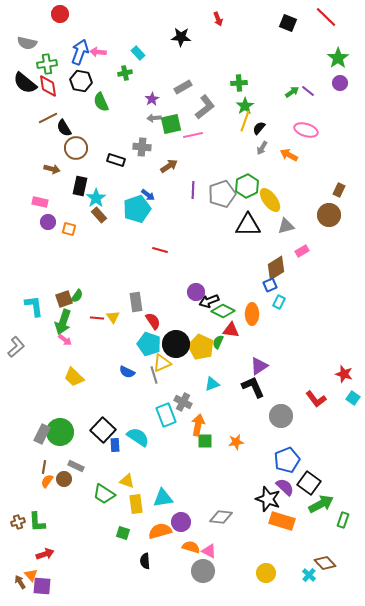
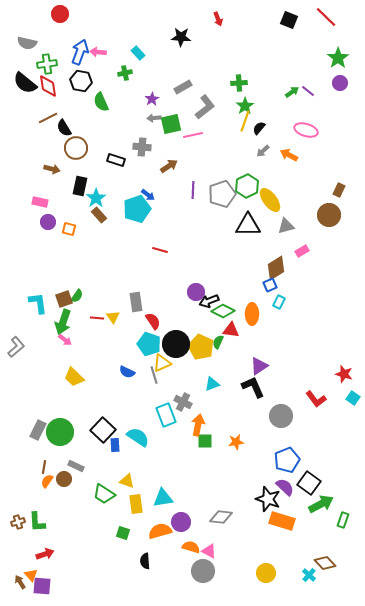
black square at (288, 23): moved 1 px right, 3 px up
gray arrow at (262, 148): moved 1 px right, 3 px down; rotated 16 degrees clockwise
cyan L-shape at (34, 306): moved 4 px right, 3 px up
gray rectangle at (42, 434): moved 4 px left, 4 px up
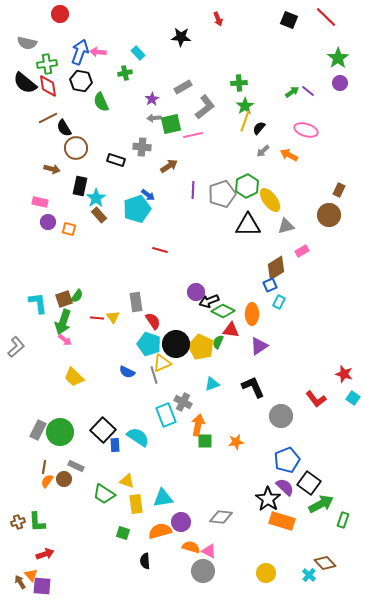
purple triangle at (259, 366): moved 20 px up
black star at (268, 499): rotated 15 degrees clockwise
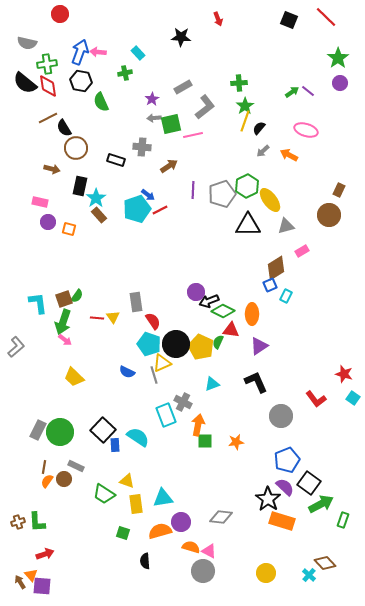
red line at (160, 250): moved 40 px up; rotated 42 degrees counterclockwise
cyan rectangle at (279, 302): moved 7 px right, 6 px up
black L-shape at (253, 387): moved 3 px right, 5 px up
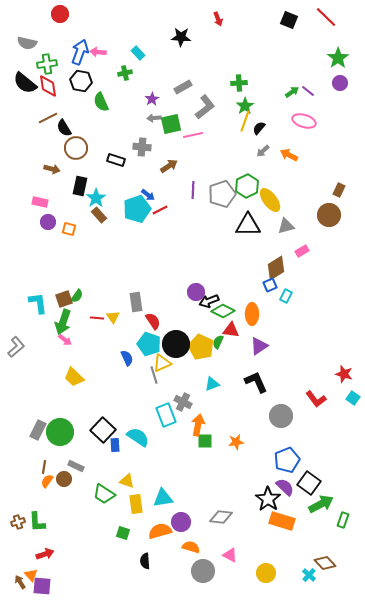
pink ellipse at (306, 130): moved 2 px left, 9 px up
blue semicircle at (127, 372): moved 14 px up; rotated 140 degrees counterclockwise
pink triangle at (209, 551): moved 21 px right, 4 px down
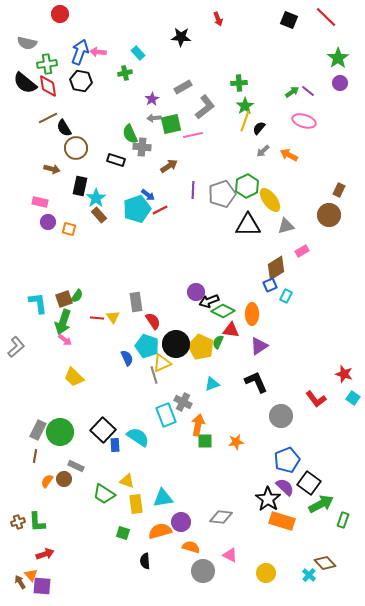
green semicircle at (101, 102): moved 29 px right, 32 px down
cyan pentagon at (149, 344): moved 2 px left, 2 px down
brown line at (44, 467): moved 9 px left, 11 px up
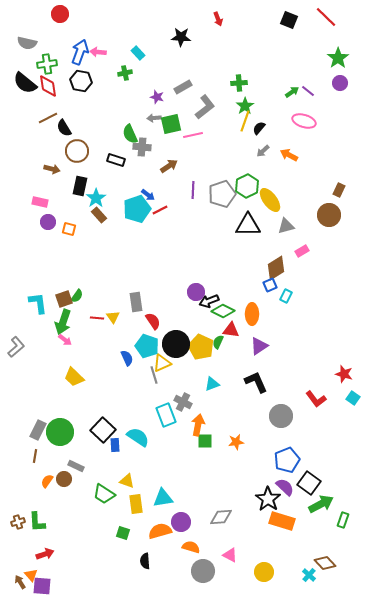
purple star at (152, 99): moved 5 px right, 2 px up; rotated 24 degrees counterclockwise
brown circle at (76, 148): moved 1 px right, 3 px down
gray diamond at (221, 517): rotated 10 degrees counterclockwise
yellow circle at (266, 573): moved 2 px left, 1 px up
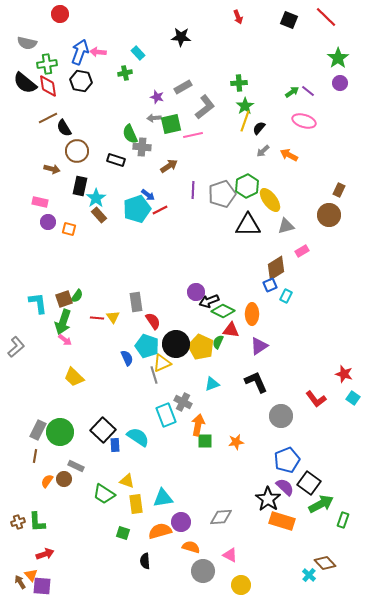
red arrow at (218, 19): moved 20 px right, 2 px up
yellow circle at (264, 572): moved 23 px left, 13 px down
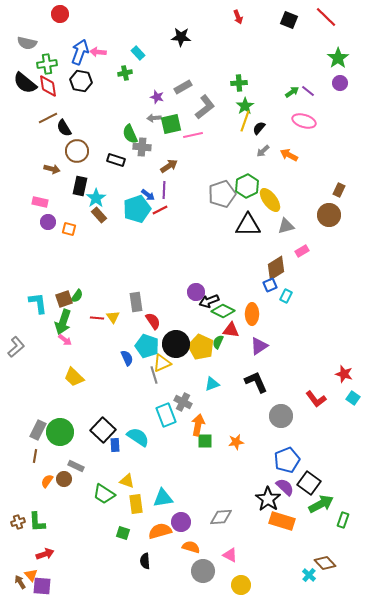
purple line at (193, 190): moved 29 px left
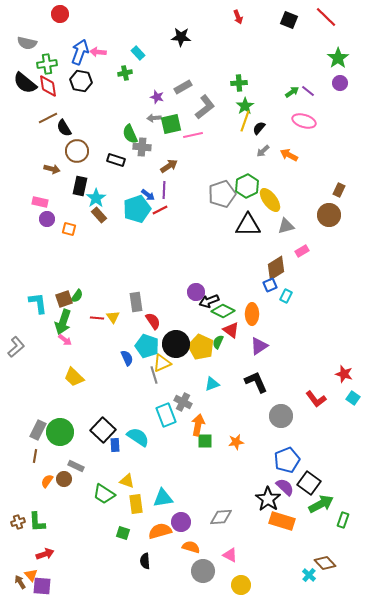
purple circle at (48, 222): moved 1 px left, 3 px up
red triangle at (231, 330): rotated 30 degrees clockwise
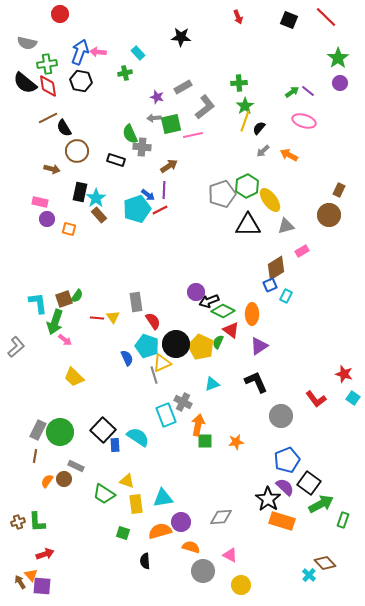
black rectangle at (80, 186): moved 6 px down
green arrow at (63, 322): moved 8 px left
